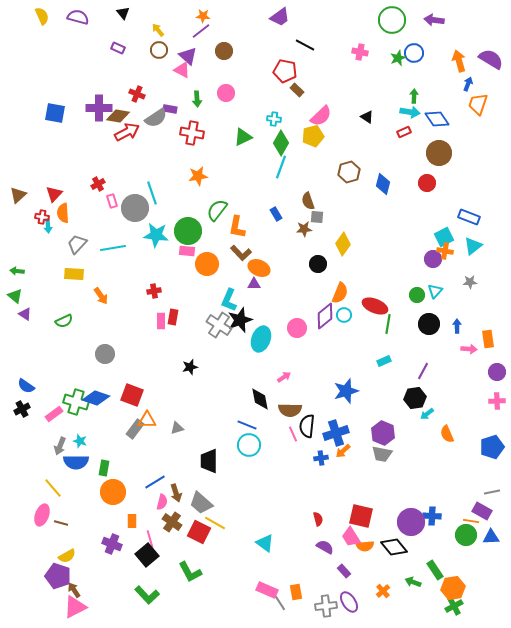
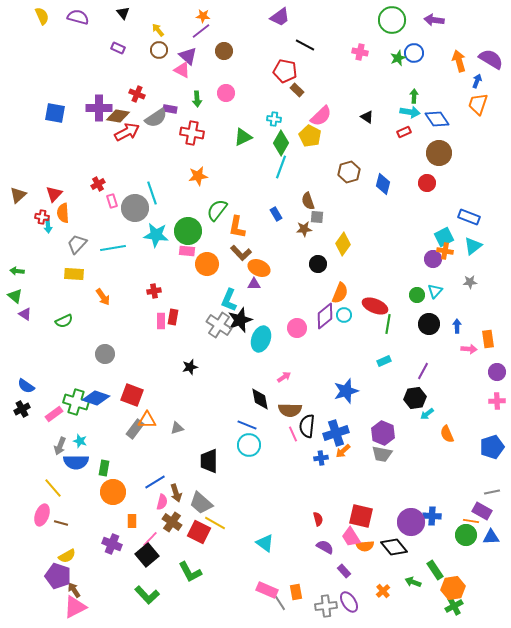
blue arrow at (468, 84): moved 9 px right, 3 px up
yellow pentagon at (313, 136): moved 3 px left; rotated 30 degrees counterclockwise
orange arrow at (101, 296): moved 2 px right, 1 px down
pink line at (150, 539): rotated 60 degrees clockwise
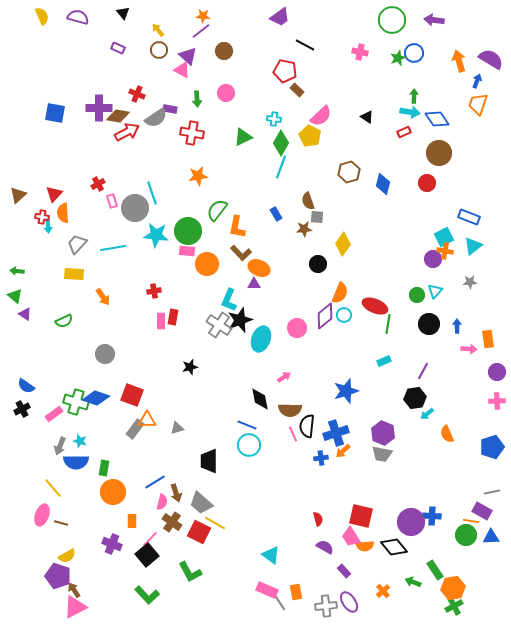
cyan triangle at (265, 543): moved 6 px right, 12 px down
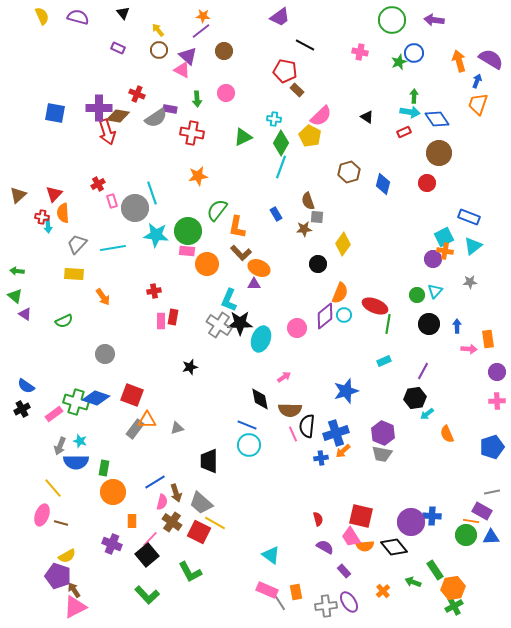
green star at (398, 58): moved 1 px right, 4 px down
red arrow at (127, 132): moved 20 px left; rotated 100 degrees clockwise
black star at (240, 320): moved 3 px down; rotated 20 degrees clockwise
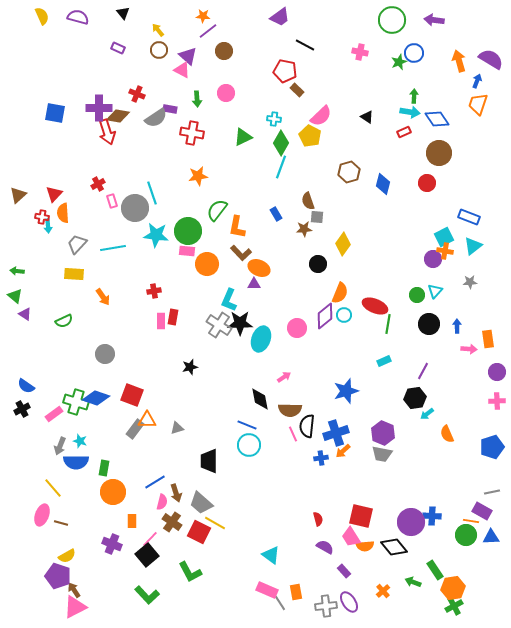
purple line at (201, 31): moved 7 px right
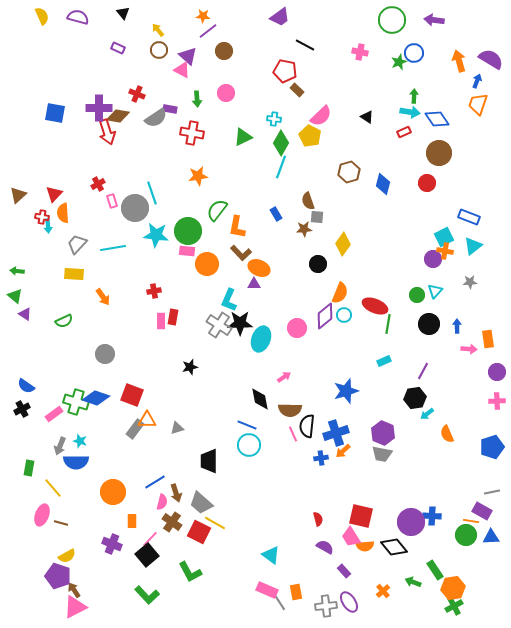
green rectangle at (104, 468): moved 75 px left
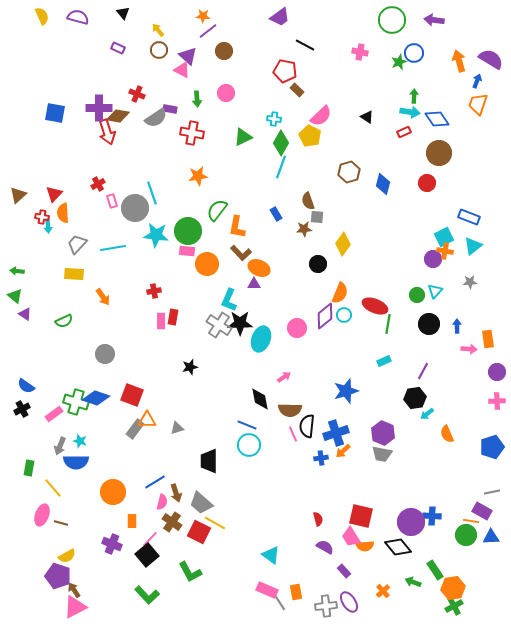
black diamond at (394, 547): moved 4 px right
